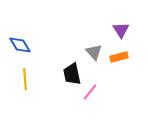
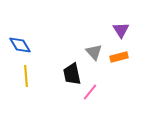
yellow line: moved 1 px right, 3 px up
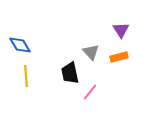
gray triangle: moved 3 px left
black trapezoid: moved 2 px left, 1 px up
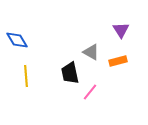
blue diamond: moved 3 px left, 5 px up
gray triangle: rotated 18 degrees counterclockwise
orange rectangle: moved 1 px left, 4 px down
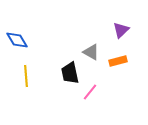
purple triangle: rotated 18 degrees clockwise
